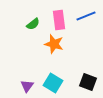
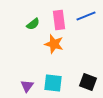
cyan square: rotated 24 degrees counterclockwise
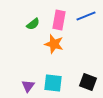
pink rectangle: rotated 18 degrees clockwise
purple triangle: moved 1 px right
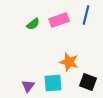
blue line: moved 1 px up; rotated 54 degrees counterclockwise
pink rectangle: rotated 60 degrees clockwise
orange star: moved 15 px right, 18 px down
cyan square: rotated 12 degrees counterclockwise
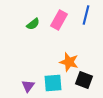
pink rectangle: rotated 42 degrees counterclockwise
black square: moved 4 px left, 2 px up
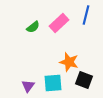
pink rectangle: moved 3 px down; rotated 18 degrees clockwise
green semicircle: moved 3 px down
